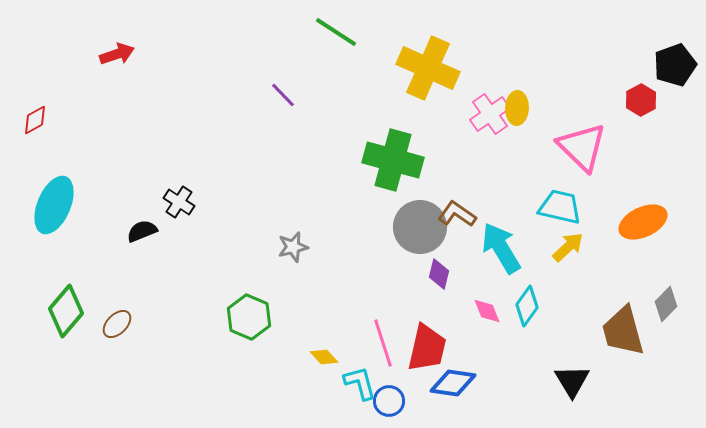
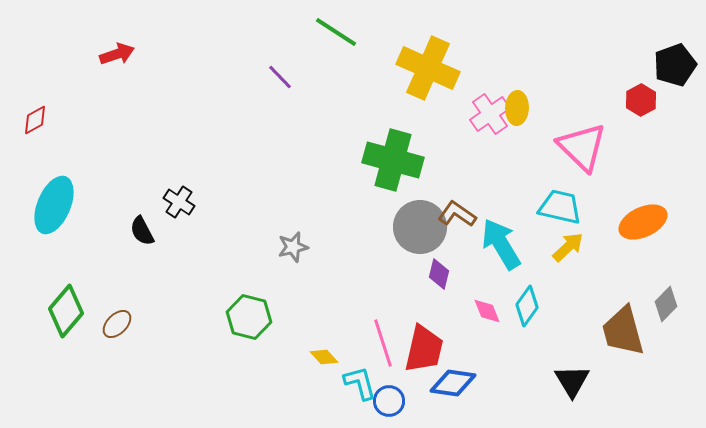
purple line: moved 3 px left, 18 px up
black semicircle: rotated 96 degrees counterclockwise
cyan arrow: moved 4 px up
green hexagon: rotated 9 degrees counterclockwise
red trapezoid: moved 3 px left, 1 px down
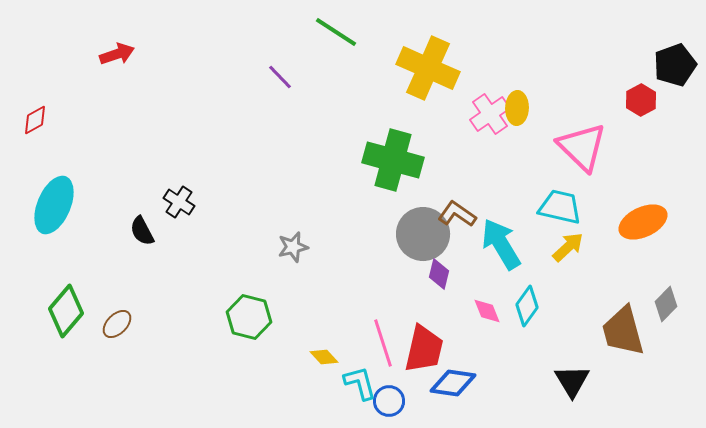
gray circle: moved 3 px right, 7 px down
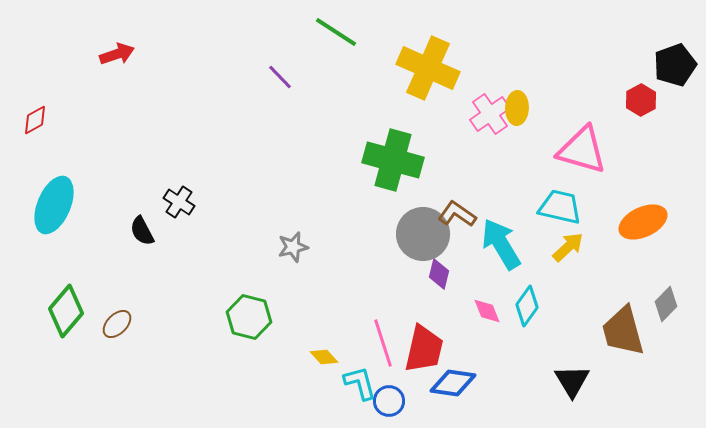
pink triangle: moved 3 px down; rotated 28 degrees counterclockwise
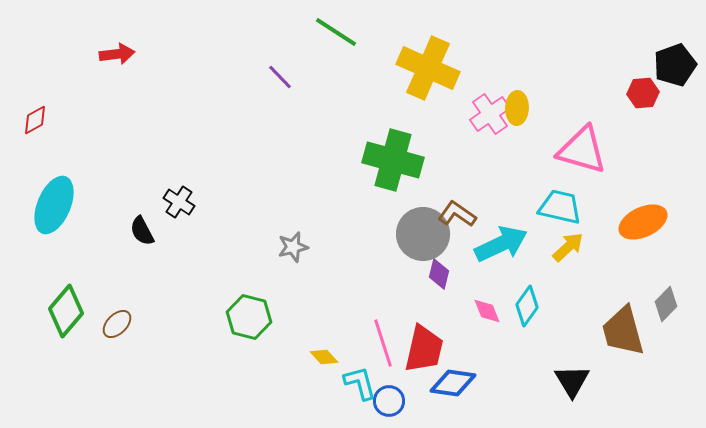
red arrow: rotated 12 degrees clockwise
red hexagon: moved 2 px right, 7 px up; rotated 24 degrees clockwise
cyan arrow: rotated 96 degrees clockwise
